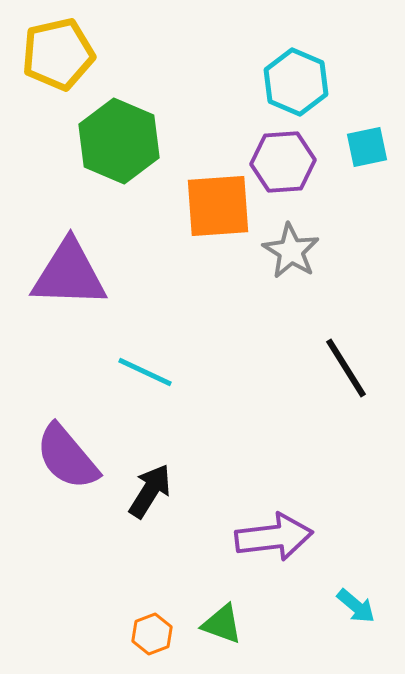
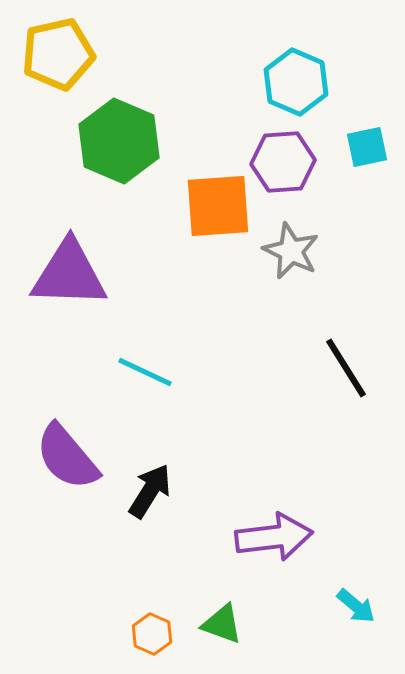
gray star: rotated 6 degrees counterclockwise
orange hexagon: rotated 15 degrees counterclockwise
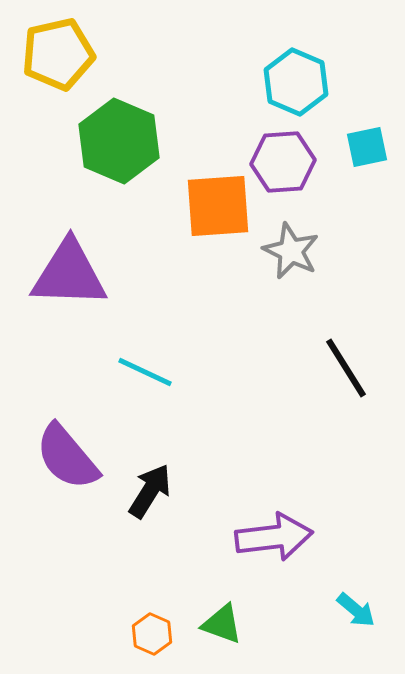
cyan arrow: moved 4 px down
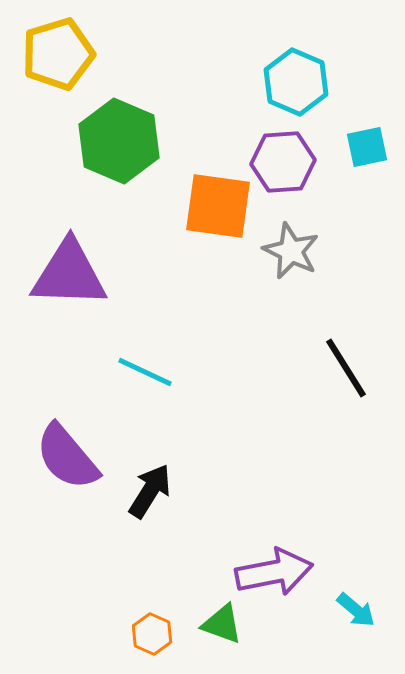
yellow pentagon: rotated 4 degrees counterclockwise
orange square: rotated 12 degrees clockwise
purple arrow: moved 35 px down; rotated 4 degrees counterclockwise
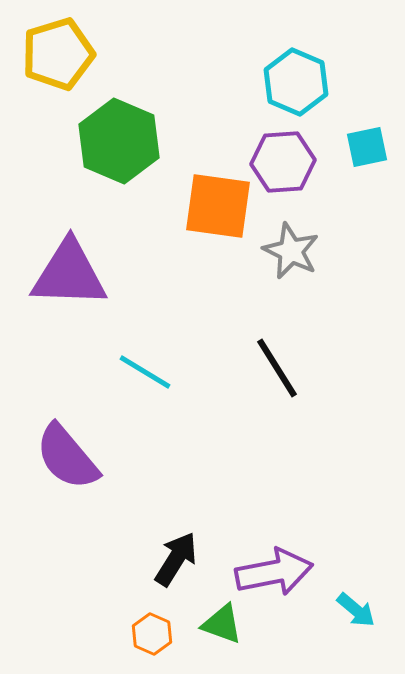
black line: moved 69 px left
cyan line: rotated 6 degrees clockwise
black arrow: moved 26 px right, 68 px down
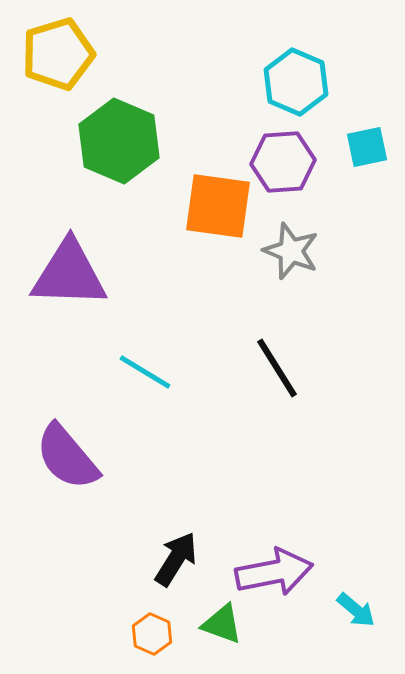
gray star: rotated 4 degrees counterclockwise
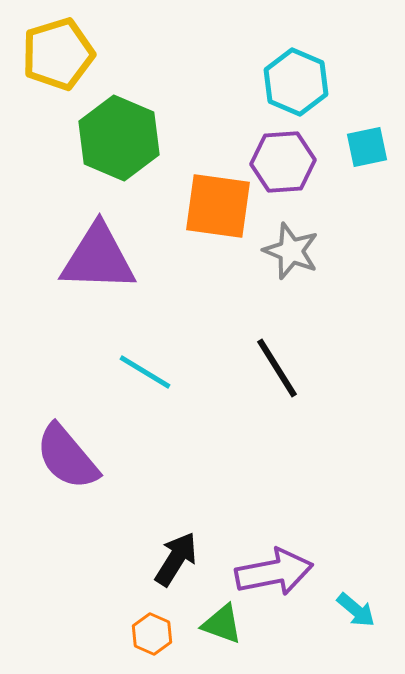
green hexagon: moved 3 px up
purple triangle: moved 29 px right, 16 px up
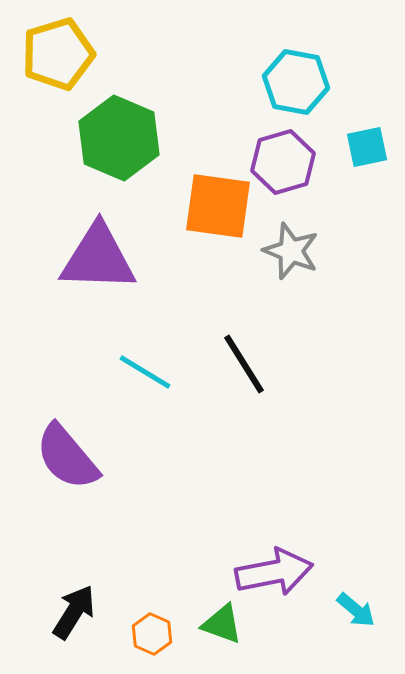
cyan hexagon: rotated 12 degrees counterclockwise
purple hexagon: rotated 12 degrees counterclockwise
black line: moved 33 px left, 4 px up
black arrow: moved 102 px left, 53 px down
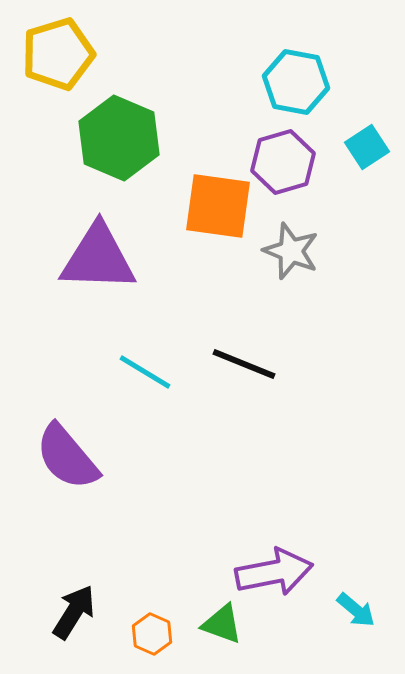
cyan square: rotated 21 degrees counterclockwise
black line: rotated 36 degrees counterclockwise
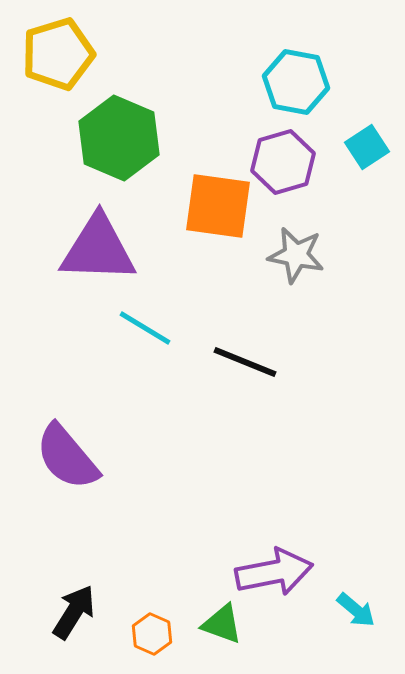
gray star: moved 5 px right, 4 px down; rotated 10 degrees counterclockwise
purple triangle: moved 9 px up
black line: moved 1 px right, 2 px up
cyan line: moved 44 px up
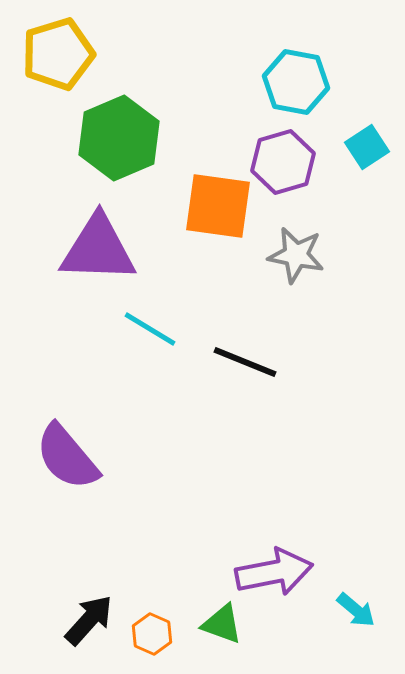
green hexagon: rotated 14 degrees clockwise
cyan line: moved 5 px right, 1 px down
black arrow: moved 15 px right, 8 px down; rotated 10 degrees clockwise
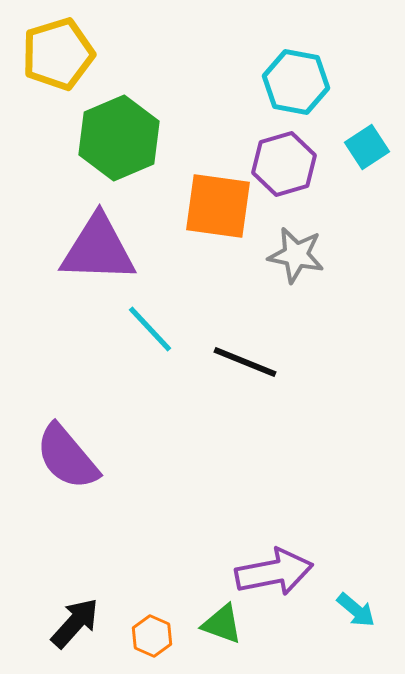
purple hexagon: moved 1 px right, 2 px down
cyan line: rotated 16 degrees clockwise
black arrow: moved 14 px left, 3 px down
orange hexagon: moved 2 px down
